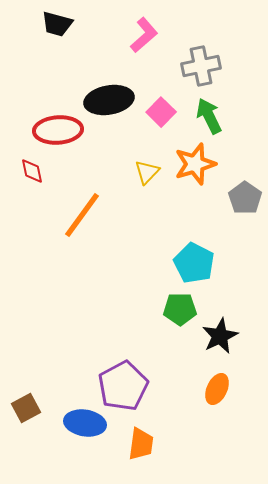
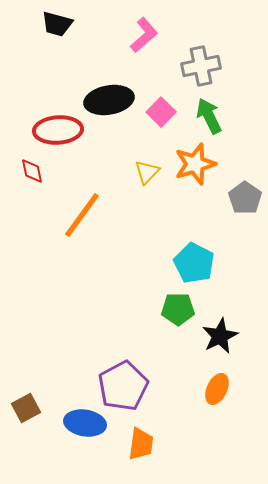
green pentagon: moved 2 px left
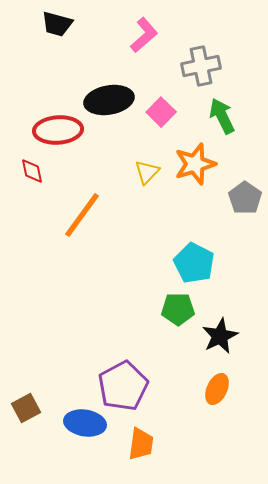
green arrow: moved 13 px right
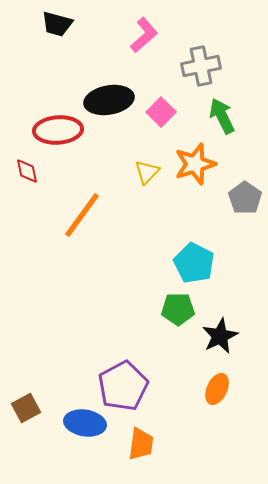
red diamond: moved 5 px left
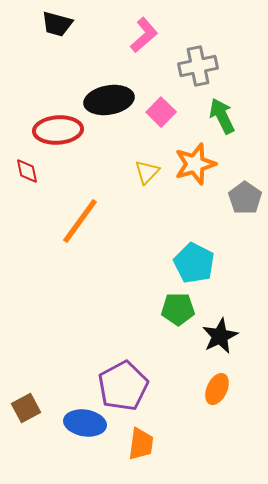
gray cross: moved 3 px left
orange line: moved 2 px left, 6 px down
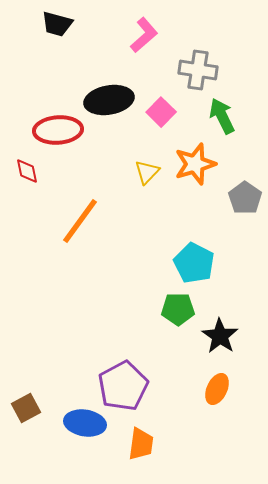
gray cross: moved 4 px down; rotated 21 degrees clockwise
black star: rotated 12 degrees counterclockwise
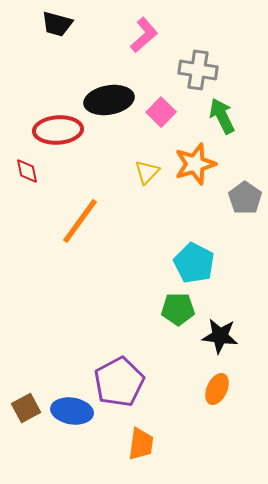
black star: rotated 27 degrees counterclockwise
purple pentagon: moved 4 px left, 4 px up
blue ellipse: moved 13 px left, 12 px up
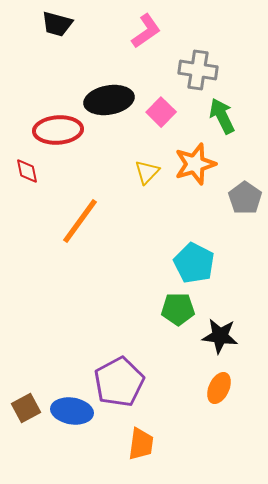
pink L-shape: moved 2 px right, 4 px up; rotated 6 degrees clockwise
orange ellipse: moved 2 px right, 1 px up
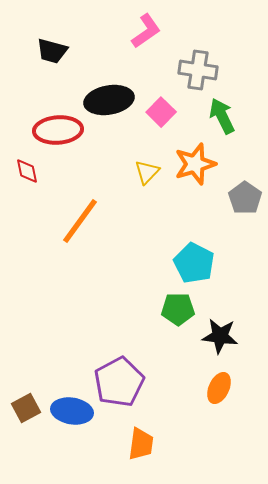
black trapezoid: moved 5 px left, 27 px down
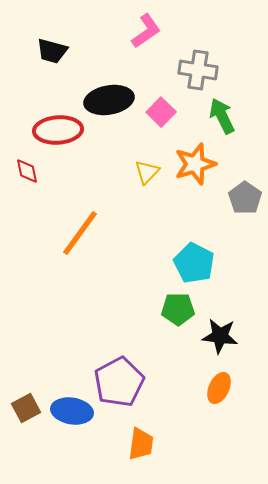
orange line: moved 12 px down
